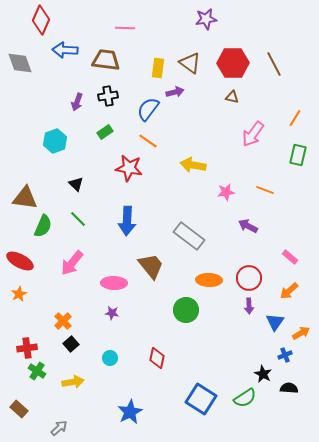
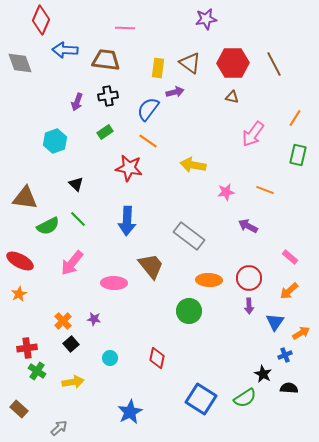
green semicircle at (43, 226): moved 5 px right; rotated 40 degrees clockwise
green circle at (186, 310): moved 3 px right, 1 px down
purple star at (112, 313): moved 18 px left, 6 px down
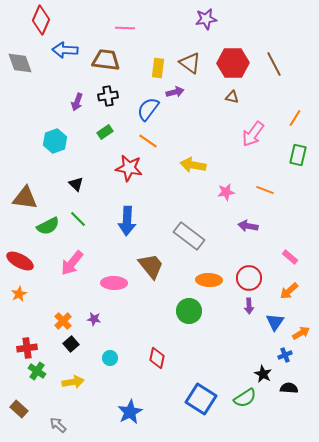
purple arrow at (248, 226): rotated 18 degrees counterclockwise
gray arrow at (59, 428): moved 1 px left, 3 px up; rotated 96 degrees counterclockwise
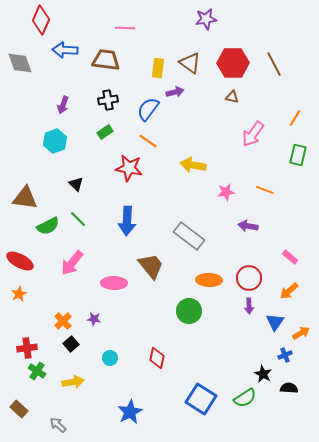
black cross at (108, 96): moved 4 px down
purple arrow at (77, 102): moved 14 px left, 3 px down
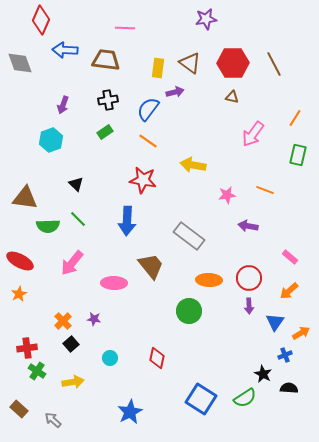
cyan hexagon at (55, 141): moved 4 px left, 1 px up
red star at (129, 168): moved 14 px right, 12 px down
pink star at (226, 192): moved 1 px right, 3 px down
green semicircle at (48, 226): rotated 25 degrees clockwise
gray arrow at (58, 425): moved 5 px left, 5 px up
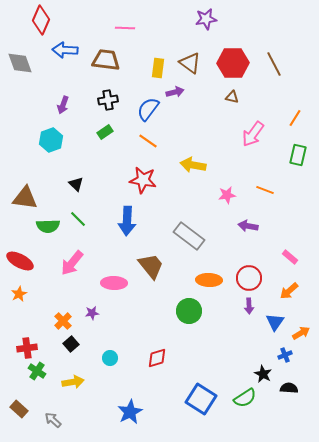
purple star at (94, 319): moved 2 px left, 6 px up; rotated 16 degrees counterclockwise
red diamond at (157, 358): rotated 60 degrees clockwise
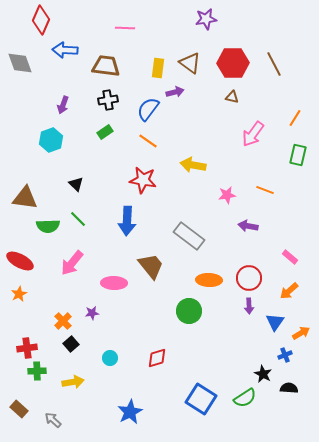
brown trapezoid at (106, 60): moved 6 px down
green cross at (37, 371): rotated 36 degrees counterclockwise
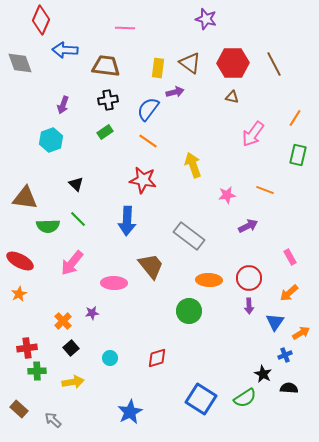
purple star at (206, 19): rotated 25 degrees clockwise
yellow arrow at (193, 165): rotated 60 degrees clockwise
purple arrow at (248, 226): rotated 144 degrees clockwise
pink rectangle at (290, 257): rotated 21 degrees clockwise
orange arrow at (289, 291): moved 2 px down
black square at (71, 344): moved 4 px down
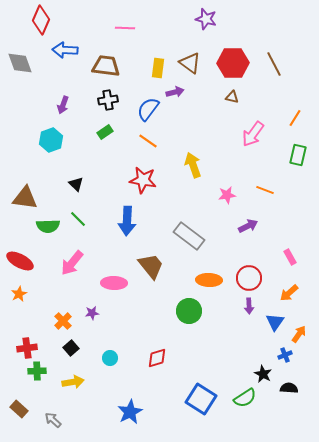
orange arrow at (301, 333): moved 2 px left, 1 px down; rotated 24 degrees counterclockwise
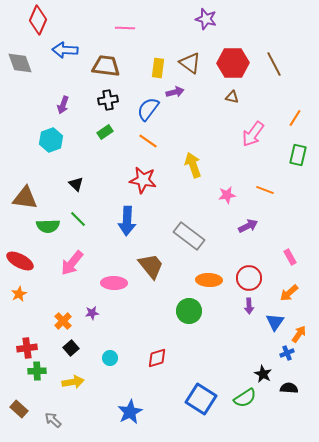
red diamond at (41, 20): moved 3 px left
blue cross at (285, 355): moved 2 px right, 2 px up
